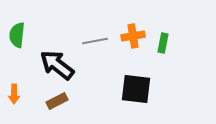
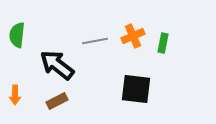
orange cross: rotated 15 degrees counterclockwise
orange arrow: moved 1 px right, 1 px down
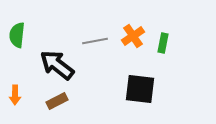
orange cross: rotated 10 degrees counterclockwise
black square: moved 4 px right
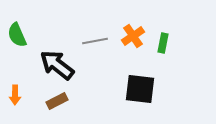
green semicircle: rotated 30 degrees counterclockwise
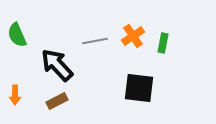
black arrow: rotated 9 degrees clockwise
black square: moved 1 px left, 1 px up
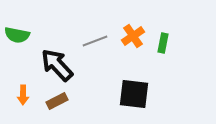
green semicircle: rotated 55 degrees counterclockwise
gray line: rotated 10 degrees counterclockwise
black square: moved 5 px left, 6 px down
orange arrow: moved 8 px right
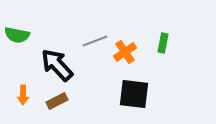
orange cross: moved 8 px left, 16 px down
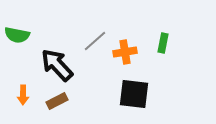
gray line: rotated 20 degrees counterclockwise
orange cross: rotated 25 degrees clockwise
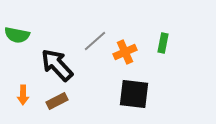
orange cross: rotated 15 degrees counterclockwise
